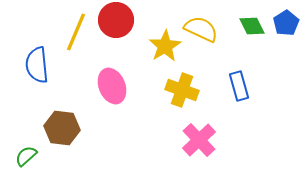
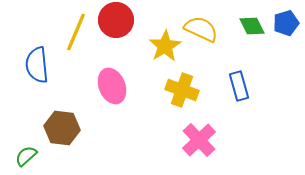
blue pentagon: rotated 15 degrees clockwise
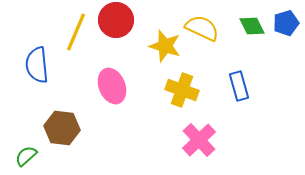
yellow semicircle: moved 1 px right, 1 px up
yellow star: rotated 24 degrees counterclockwise
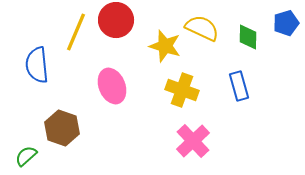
green diamond: moved 4 px left, 11 px down; rotated 28 degrees clockwise
brown hexagon: rotated 12 degrees clockwise
pink cross: moved 6 px left, 1 px down
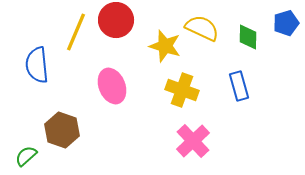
brown hexagon: moved 2 px down
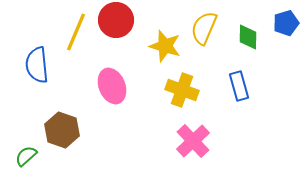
yellow semicircle: moved 2 px right; rotated 92 degrees counterclockwise
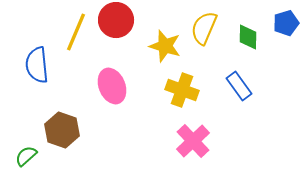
blue rectangle: rotated 20 degrees counterclockwise
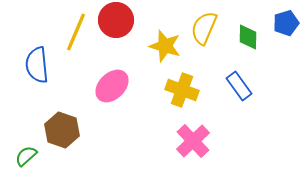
pink ellipse: rotated 68 degrees clockwise
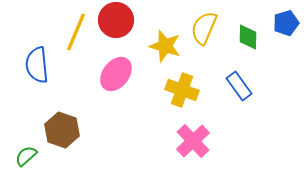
pink ellipse: moved 4 px right, 12 px up; rotated 8 degrees counterclockwise
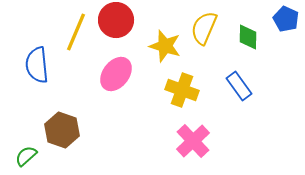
blue pentagon: moved 4 px up; rotated 30 degrees counterclockwise
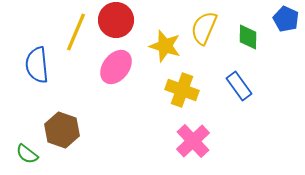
pink ellipse: moved 7 px up
green semicircle: moved 1 px right, 2 px up; rotated 100 degrees counterclockwise
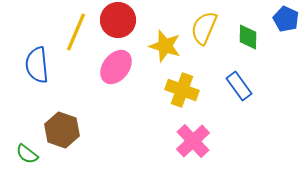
red circle: moved 2 px right
